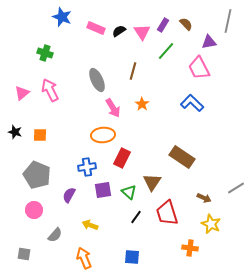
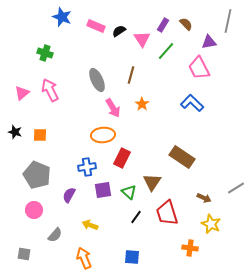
pink rectangle at (96, 28): moved 2 px up
pink triangle at (142, 32): moved 7 px down
brown line at (133, 71): moved 2 px left, 4 px down
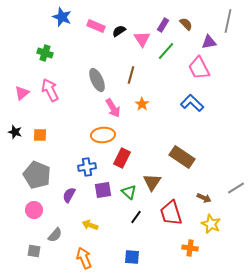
red trapezoid at (167, 213): moved 4 px right
gray square at (24, 254): moved 10 px right, 3 px up
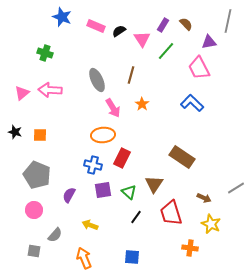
pink arrow at (50, 90): rotated 60 degrees counterclockwise
blue cross at (87, 167): moved 6 px right, 2 px up; rotated 24 degrees clockwise
brown triangle at (152, 182): moved 2 px right, 2 px down
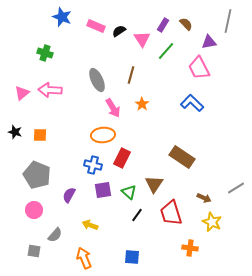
black line at (136, 217): moved 1 px right, 2 px up
yellow star at (211, 224): moved 1 px right, 2 px up
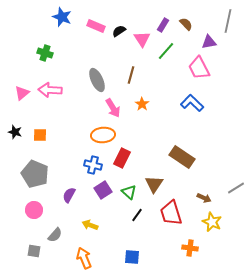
gray pentagon at (37, 175): moved 2 px left, 1 px up
purple square at (103, 190): rotated 24 degrees counterclockwise
